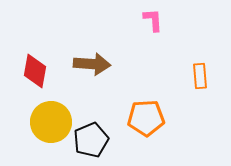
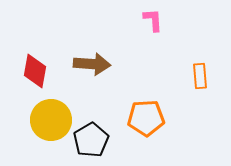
yellow circle: moved 2 px up
black pentagon: rotated 8 degrees counterclockwise
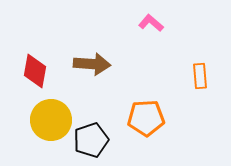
pink L-shape: moved 2 px left, 3 px down; rotated 45 degrees counterclockwise
black pentagon: rotated 12 degrees clockwise
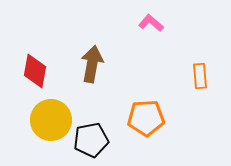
brown arrow: rotated 84 degrees counterclockwise
black pentagon: rotated 8 degrees clockwise
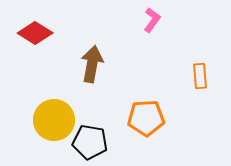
pink L-shape: moved 1 px right, 3 px up; rotated 85 degrees clockwise
red diamond: moved 38 px up; rotated 68 degrees counterclockwise
yellow circle: moved 3 px right
black pentagon: moved 1 px left, 2 px down; rotated 20 degrees clockwise
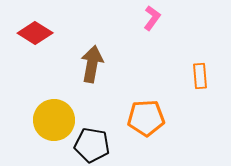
pink L-shape: moved 2 px up
black pentagon: moved 2 px right, 3 px down
